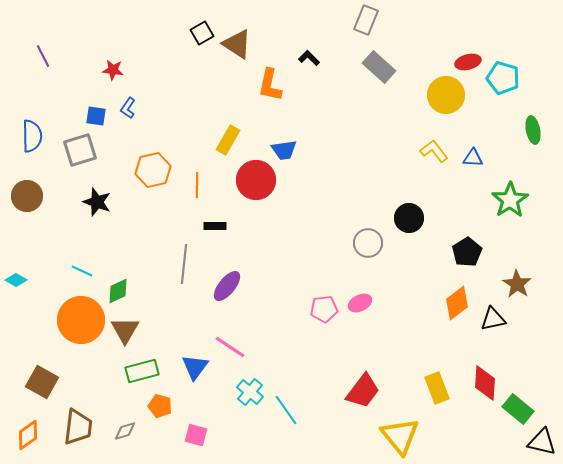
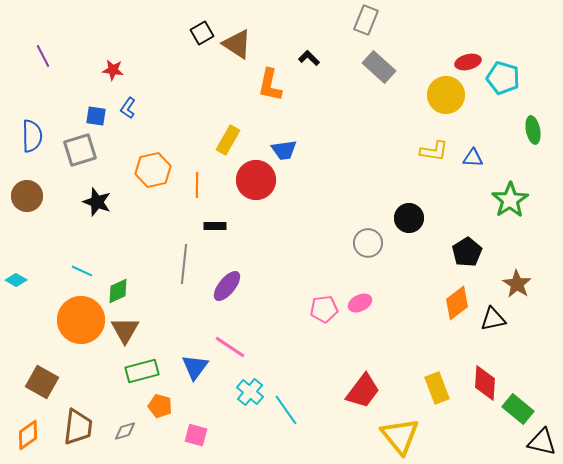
yellow L-shape at (434, 151): rotated 136 degrees clockwise
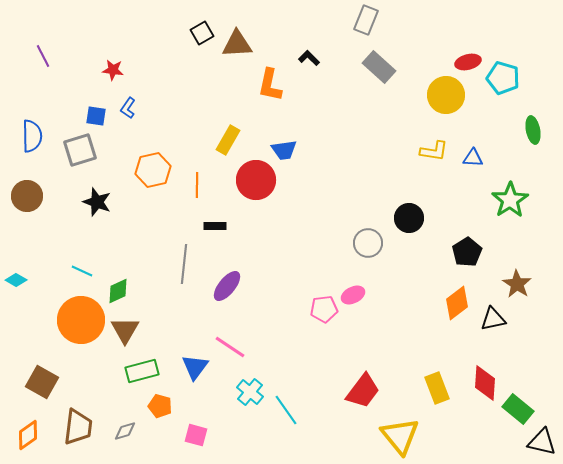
brown triangle at (237, 44): rotated 36 degrees counterclockwise
pink ellipse at (360, 303): moved 7 px left, 8 px up
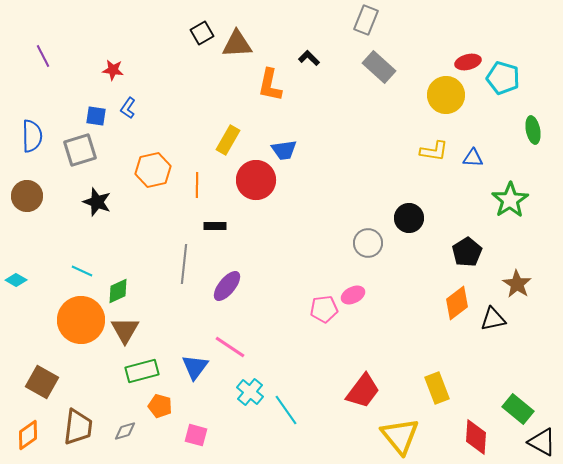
red diamond at (485, 383): moved 9 px left, 54 px down
black triangle at (542, 442): rotated 16 degrees clockwise
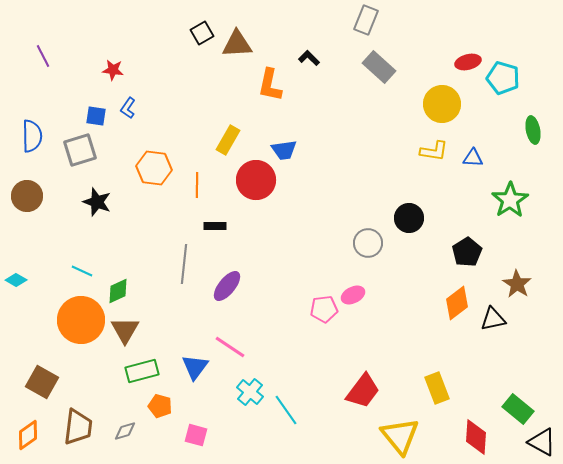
yellow circle at (446, 95): moved 4 px left, 9 px down
orange hexagon at (153, 170): moved 1 px right, 2 px up; rotated 20 degrees clockwise
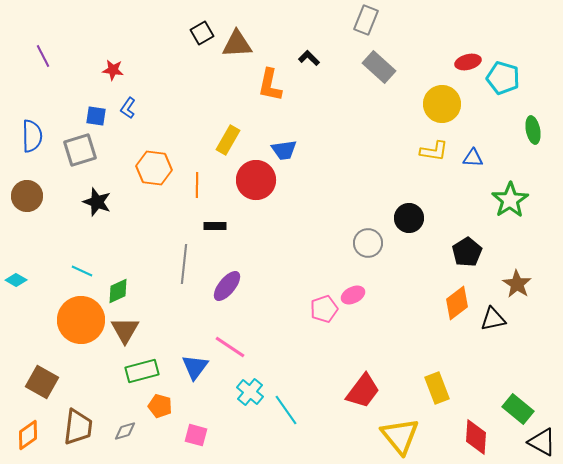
pink pentagon at (324, 309): rotated 12 degrees counterclockwise
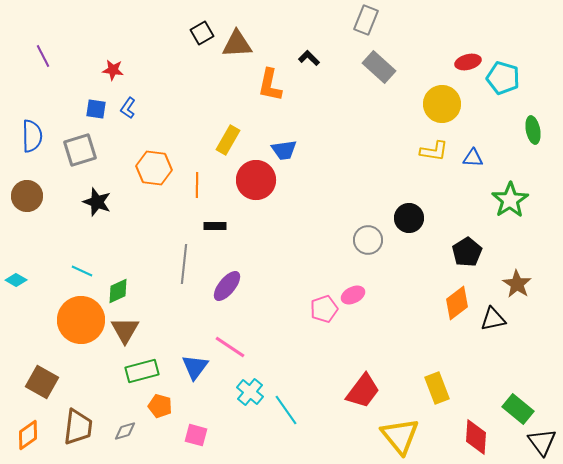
blue square at (96, 116): moved 7 px up
gray circle at (368, 243): moved 3 px up
black triangle at (542, 442): rotated 24 degrees clockwise
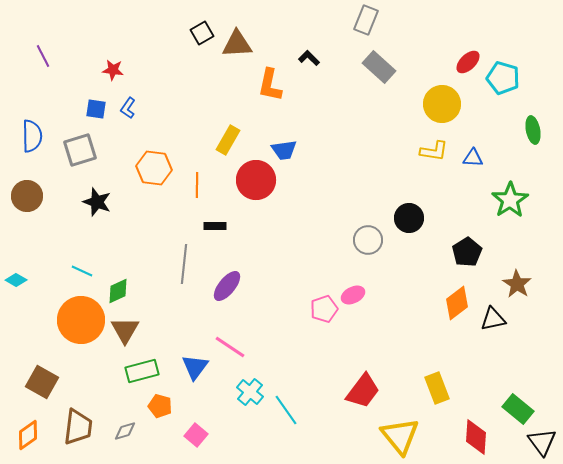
red ellipse at (468, 62): rotated 30 degrees counterclockwise
pink square at (196, 435): rotated 25 degrees clockwise
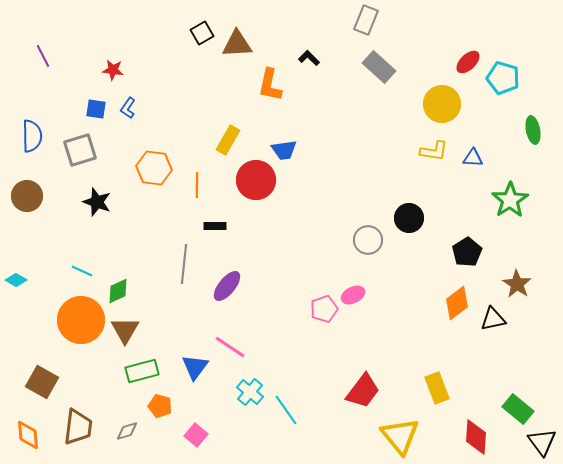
gray diamond at (125, 431): moved 2 px right
orange diamond at (28, 435): rotated 60 degrees counterclockwise
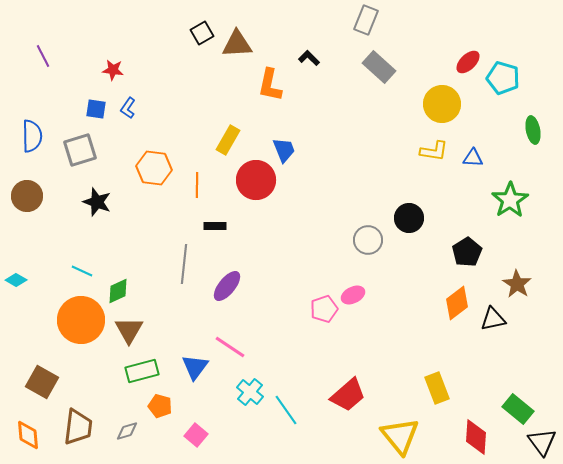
blue trapezoid at (284, 150): rotated 104 degrees counterclockwise
brown triangle at (125, 330): moved 4 px right
red trapezoid at (363, 391): moved 15 px left, 4 px down; rotated 12 degrees clockwise
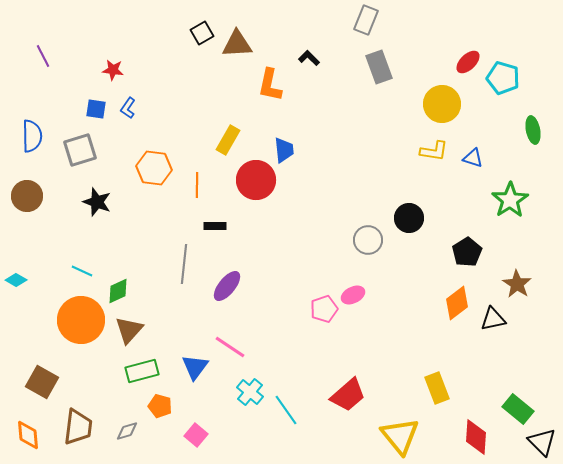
gray rectangle at (379, 67): rotated 28 degrees clockwise
blue trapezoid at (284, 150): rotated 16 degrees clockwise
blue triangle at (473, 158): rotated 15 degrees clockwise
brown triangle at (129, 330): rotated 12 degrees clockwise
black triangle at (542, 442): rotated 8 degrees counterclockwise
